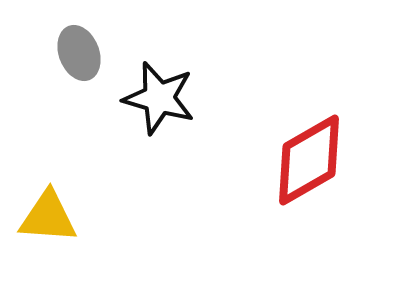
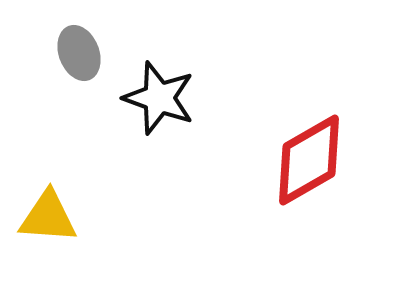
black star: rotated 4 degrees clockwise
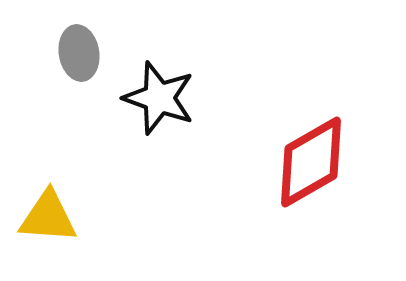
gray ellipse: rotated 12 degrees clockwise
red diamond: moved 2 px right, 2 px down
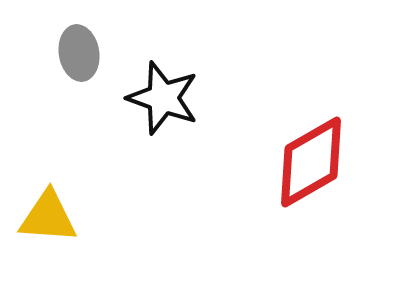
black star: moved 4 px right
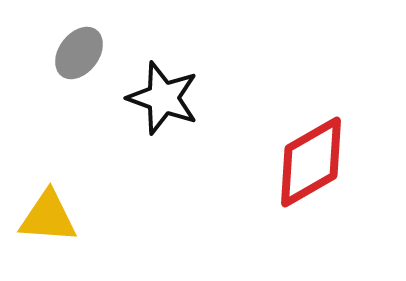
gray ellipse: rotated 46 degrees clockwise
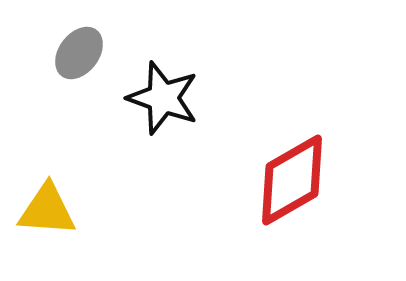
red diamond: moved 19 px left, 18 px down
yellow triangle: moved 1 px left, 7 px up
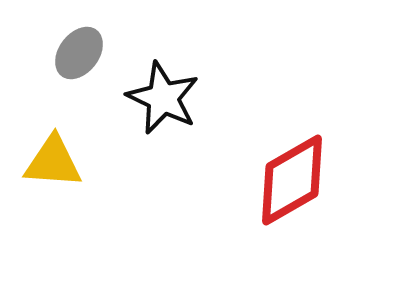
black star: rotated 6 degrees clockwise
yellow triangle: moved 6 px right, 48 px up
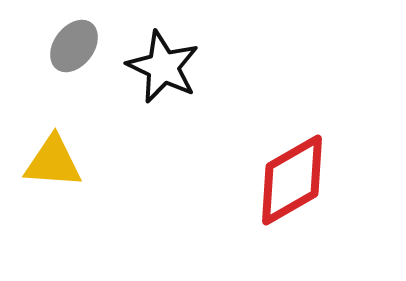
gray ellipse: moved 5 px left, 7 px up
black star: moved 31 px up
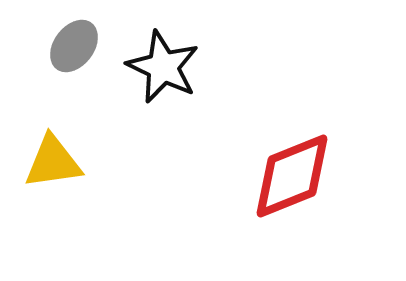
yellow triangle: rotated 12 degrees counterclockwise
red diamond: moved 4 px up; rotated 8 degrees clockwise
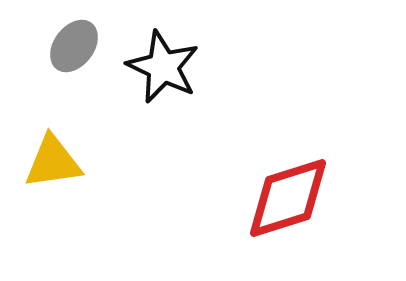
red diamond: moved 4 px left, 22 px down; rotated 4 degrees clockwise
